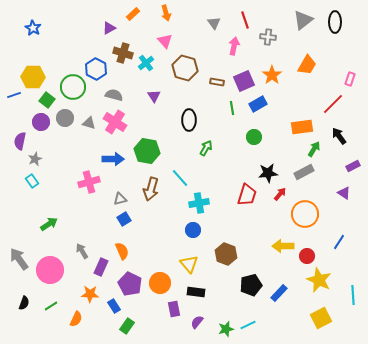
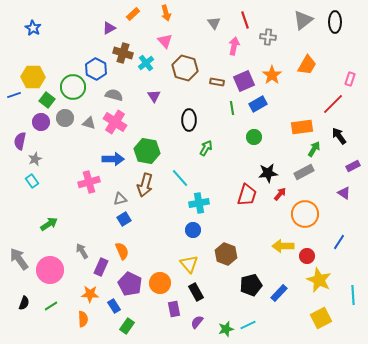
brown arrow at (151, 189): moved 6 px left, 4 px up
black rectangle at (196, 292): rotated 54 degrees clockwise
orange semicircle at (76, 319): moved 7 px right; rotated 28 degrees counterclockwise
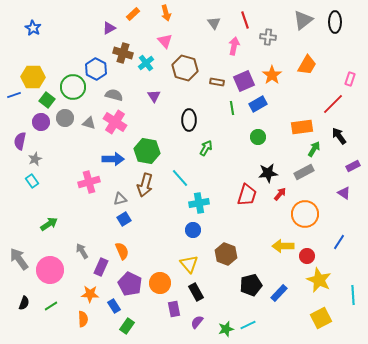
green circle at (254, 137): moved 4 px right
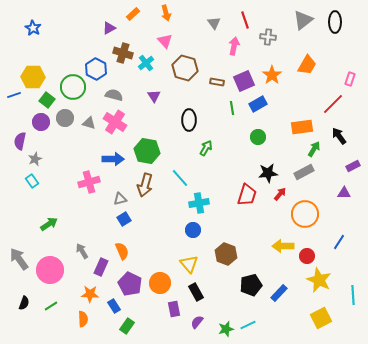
purple triangle at (344, 193): rotated 32 degrees counterclockwise
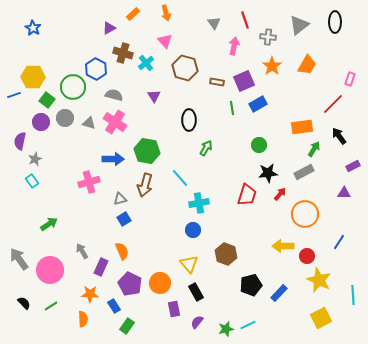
gray triangle at (303, 20): moved 4 px left, 5 px down
orange star at (272, 75): moved 9 px up
green circle at (258, 137): moved 1 px right, 8 px down
black semicircle at (24, 303): rotated 64 degrees counterclockwise
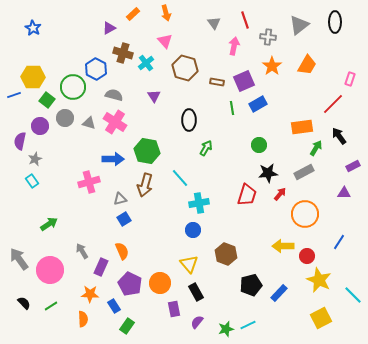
purple circle at (41, 122): moved 1 px left, 4 px down
green arrow at (314, 149): moved 2 px right, 1 px up
cyan line at (353, 295): rotated 42 degrees counterclockwise
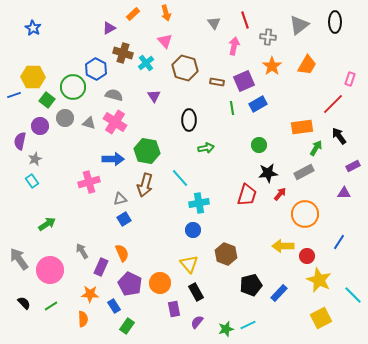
green arrow at (206, 148): rotated 49 degrees clockwise
green arrow at (49, 224): moved 2 px left
orange semicircle at (122, 251): moved 2 px down
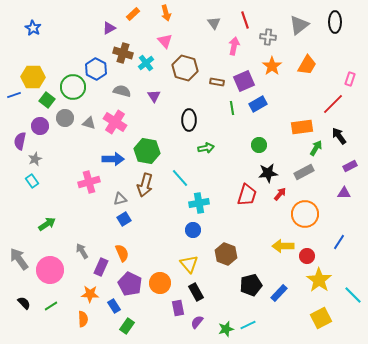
gray semicircle at (114, 95): moved 8 px right, 4 px up
purple rectangle at (353, 166): moved 3 px left
yellow star at (319, 280): rotated 10 degrees clockwise
purple rectangle at (174, 309): moved 4 px right, 1 px up
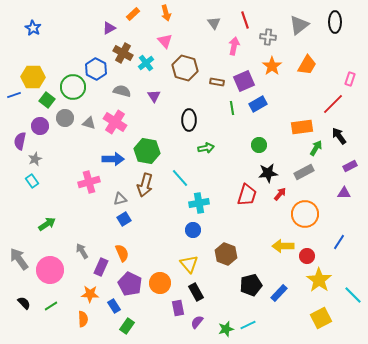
brown cross at (123, 53): rotated 12 degrees clockwise
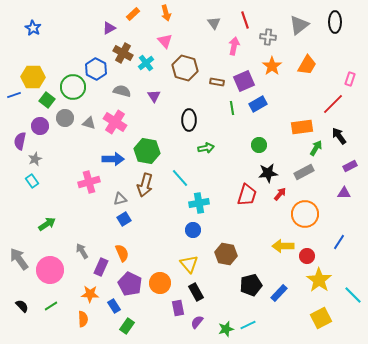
brown hexagon at (226, 254): rotated 10 degrees counterclockwise
black semicircle at (24, 303): moved 2 px left, 3 px down
